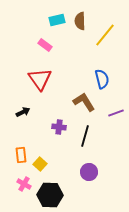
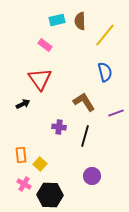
blue semicircle: moved 3 px right, 7 px up
black arrow: moved 8 px up
purple circle: moved 3 px right, 4 px down
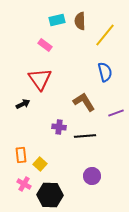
black line: rotated 70 degrees clockwise
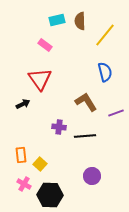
brown L-shape: moved 2 px right
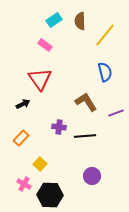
cyan rectangle: moved 3 px left; rotated 21 degrees counterclockwise
orange rectangle: moved 17 px up; rotated 49 degrees clockwise
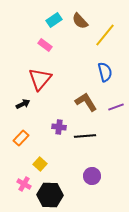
brown semicircle: rotated 42 degrees counterclockwise
red triangle: rotated 15 degrees clockwise
purple line: moved 6 px up
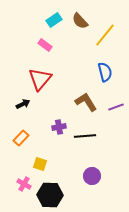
purple cross: rotated 16 degrees counterclockwise
yellow square: rotated 24 degrees counterclockwise
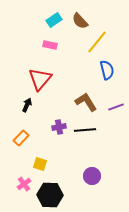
yellow line: moved 8 px left, 7 px down
pink rectangle: moved 5 px right; rotated 24 degrees counterclockwise
blue semicircle: moved 2 px right, 2 px up
black arrow: moved 4 px right, 1 px down; rotated 40 degrees counterclockwise
black line: moved 6 px up
pink cross: rotated 24 degrees clockwise
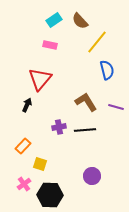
purple line: rotated 35 degrees clockwise
orange rectangle: moved 2 px right, 8 px down
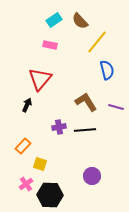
pink cross: moved 2 px right
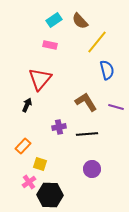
black line: moved 2 px right, 4 px down
purple circle: moved 7 px up
pink cross: moved 3 px right, 2 px up
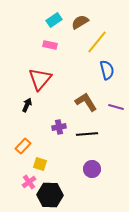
brown semicircle: moved 1 px down; rotated 102 degrees clockwise
